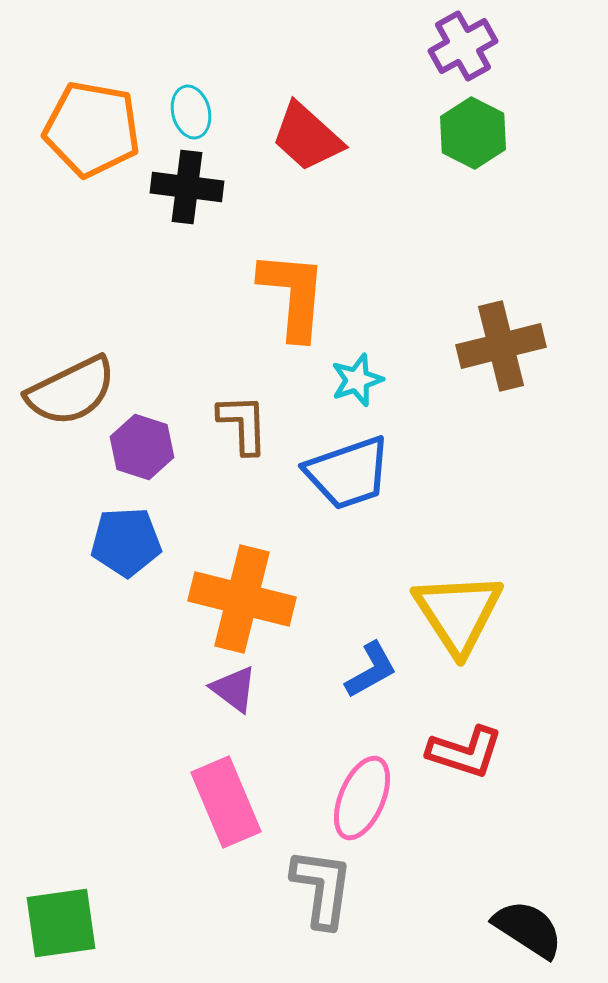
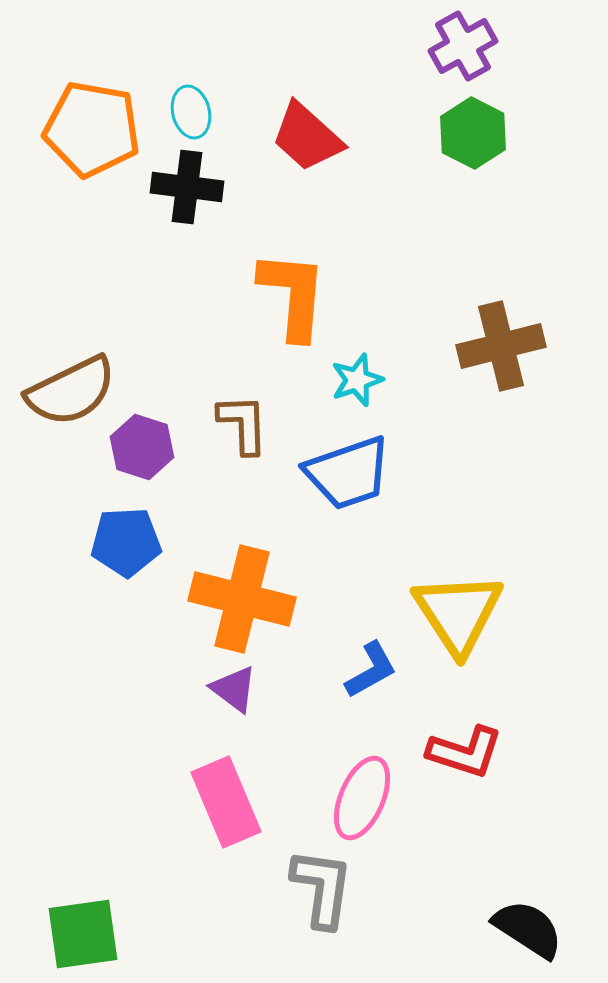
green square: moved 22 px right, 11 px down
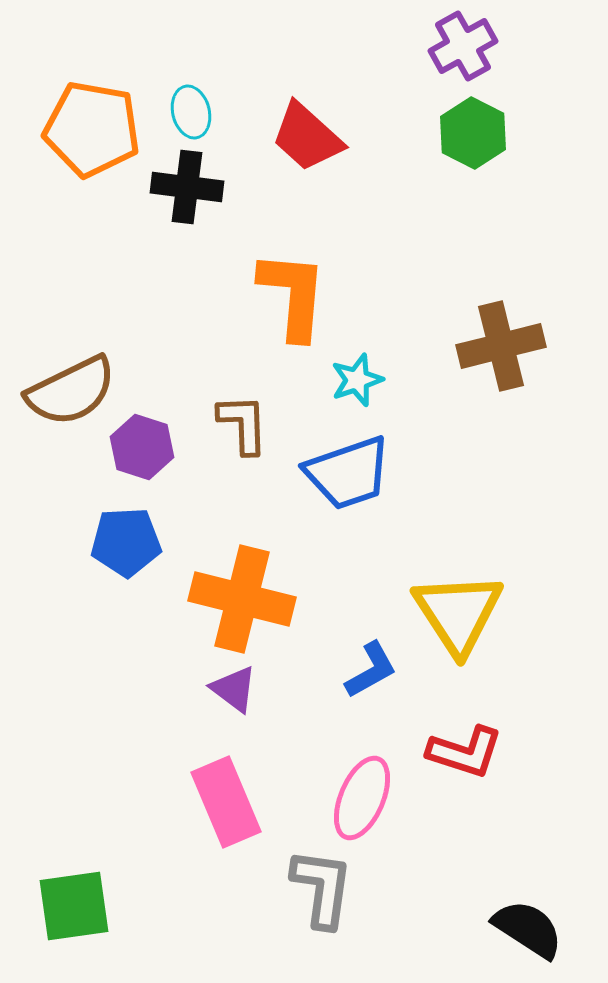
green square: moved 9 px left, 28 px up
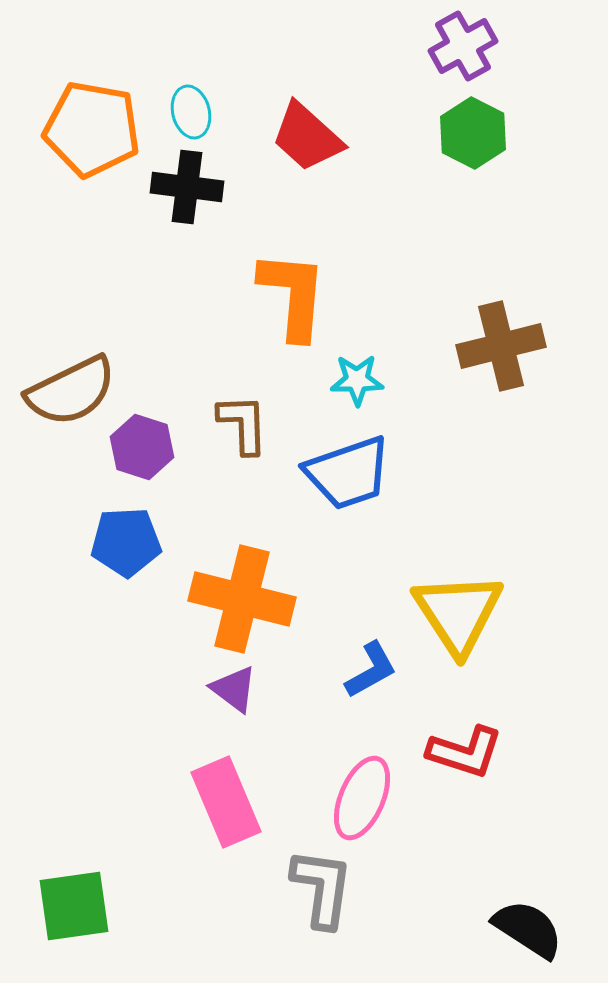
cyan star: rotated 18 degrees clockwise
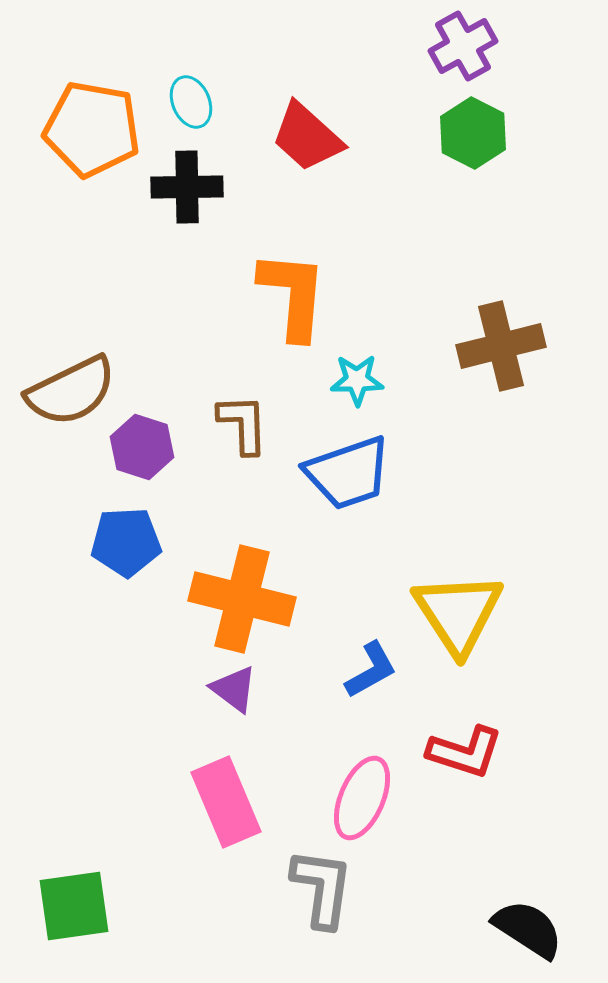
cyan ellipse: moved 10 px up; rotated 9 degrees counterclockwise
black cross: rotated 8 degrees counterclockwise
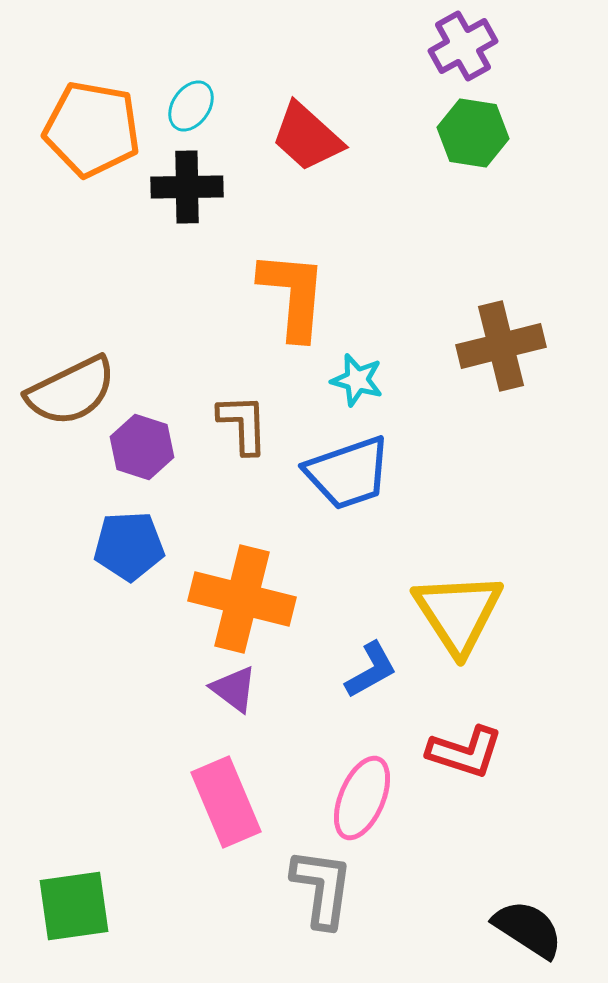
cyan ellipse: moved 4 px down; rotated 57 degrees clockwise
green hexagon: rotated 18 degrees counterclockwise
cyan star: rotated 16 degrees clockwise
blue pentagon: moved 3 px right, 4 px down
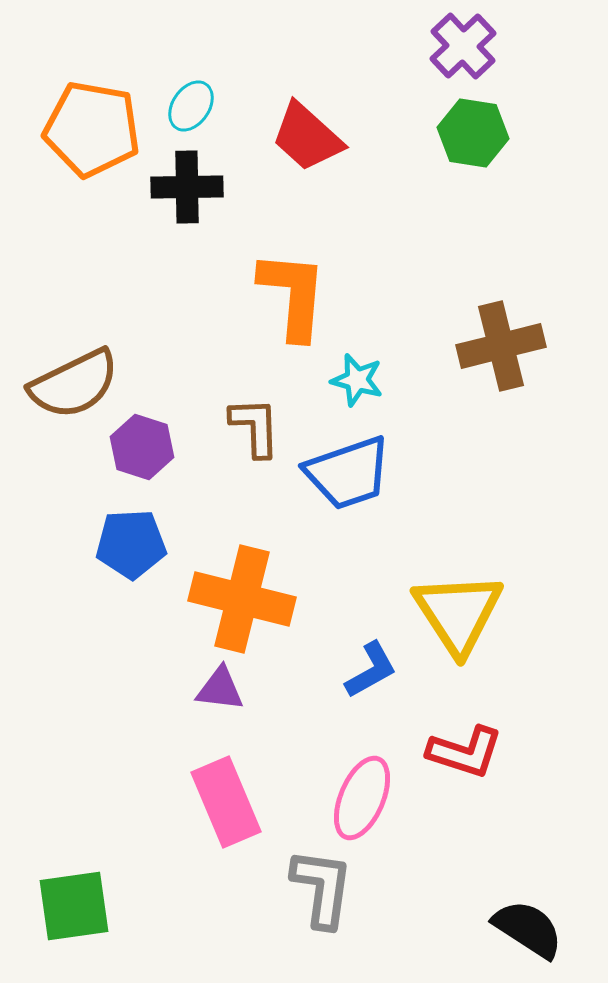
purple cross: rotated 14 degrees counterclockwise
brown semicircle: moved 3 px right, 7 px up
brown L-shape: moved 12 px right, 3 px down
blue pentagon: moved 2 px right, 2 px up
purple triangle: moved 14 px left; rotated 30 degrees counterclockwise
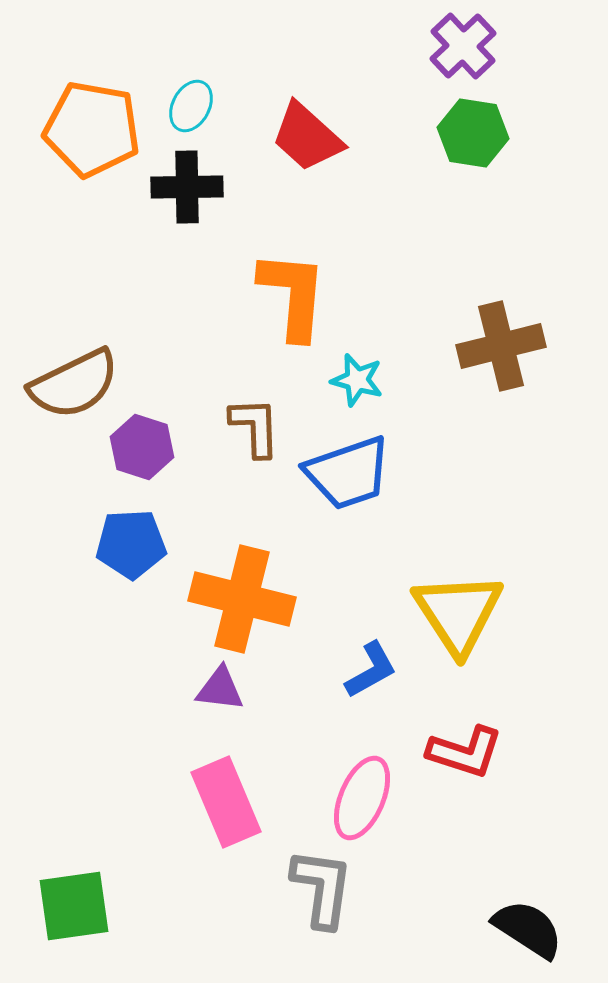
cyan ellipse: rotated 6 degrees counterclockwise
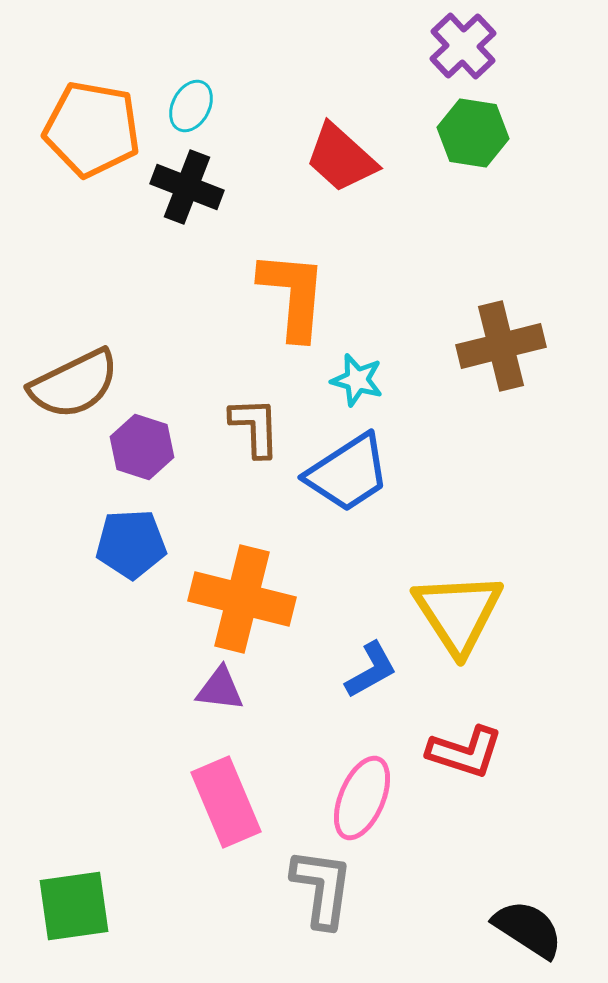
red trapezoid: moved 34 px right, 21 px down
black cross: rotated 22 degrees clockwise
blue trapezoid: rotated 14 degrees counterclockwise
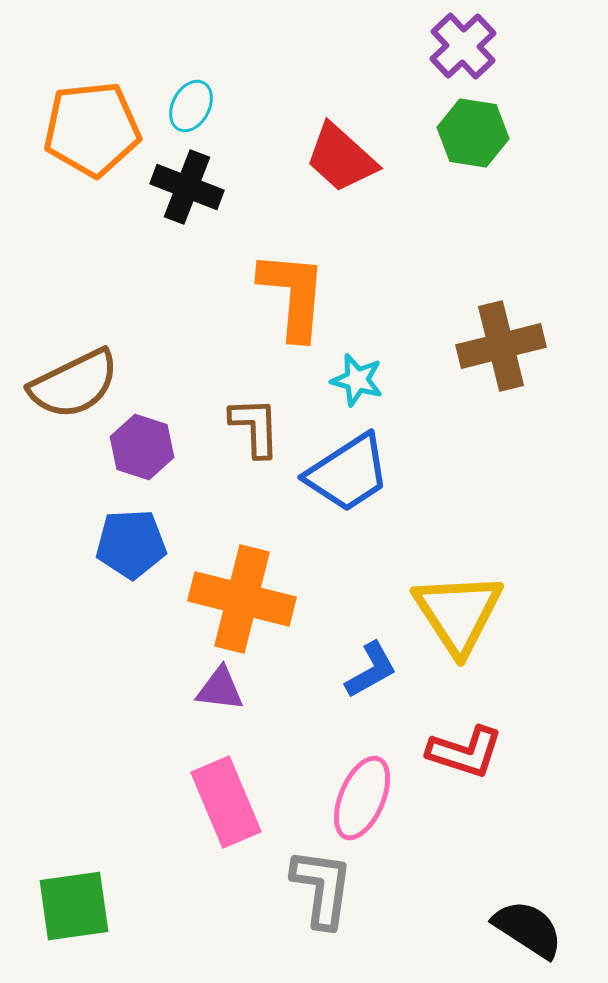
orange pentagon: rotated 16 degrees counterclockwise
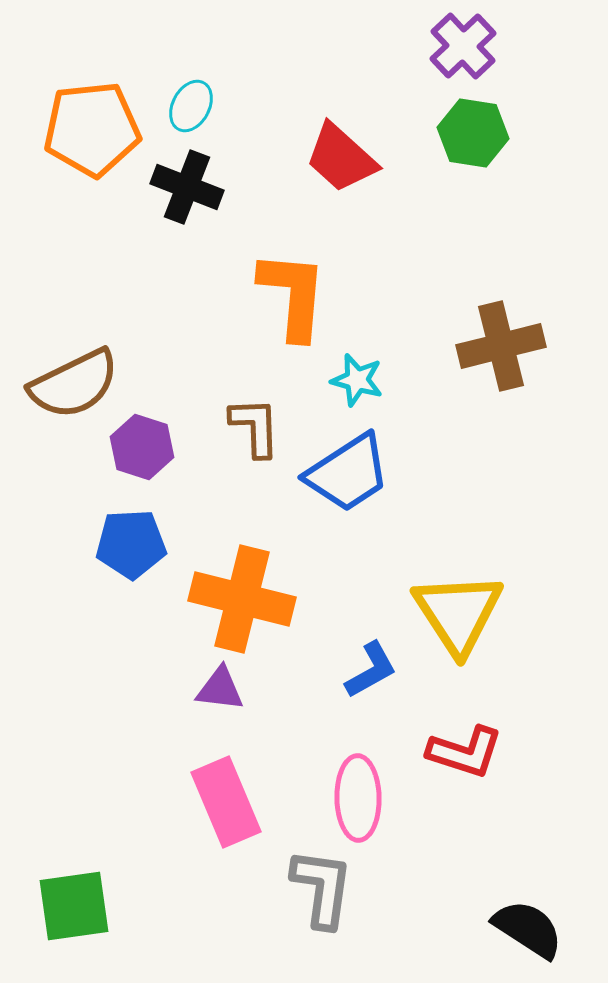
pink ellipse: moved 4 px left; rotated 24 degrees counterclockwise
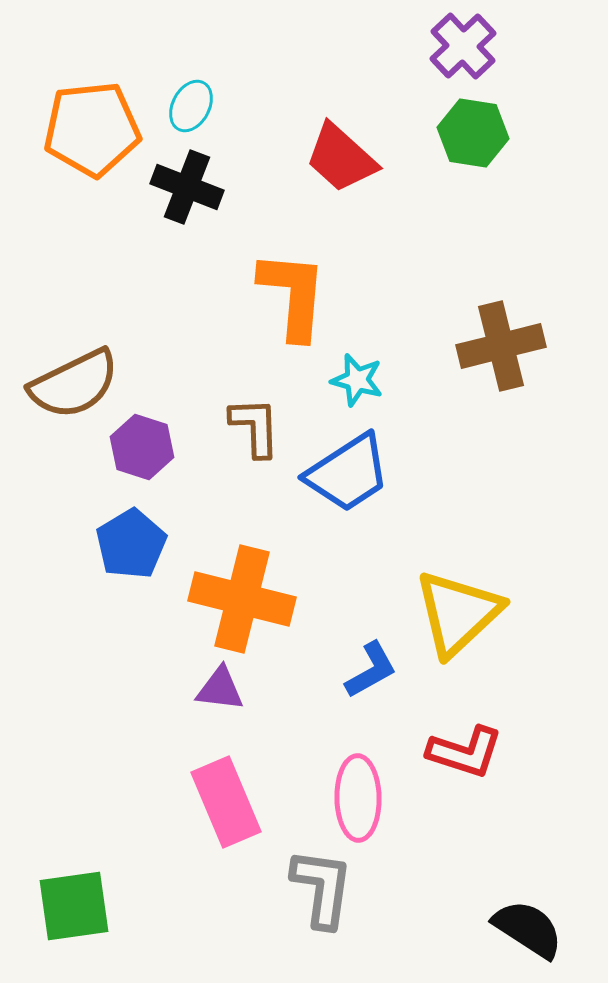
blue pentagon: rotated 28 degrees counterclockwise
yellow triangle: rotated 20 degrees clockwise
